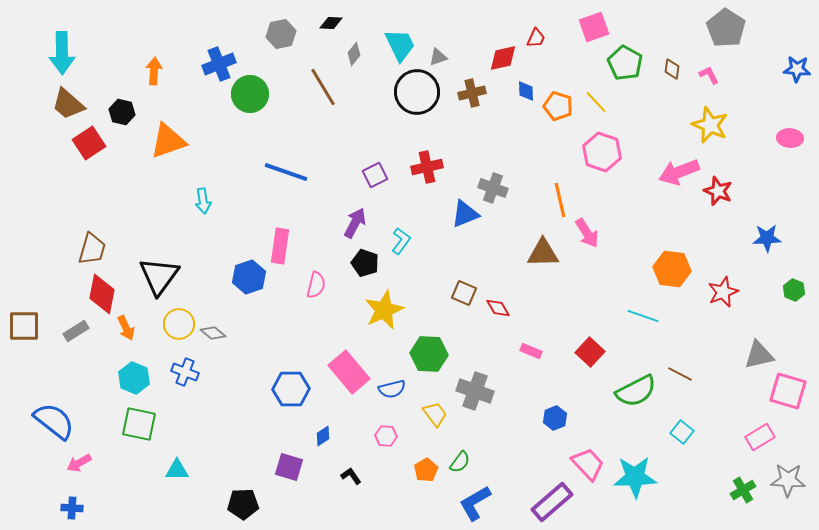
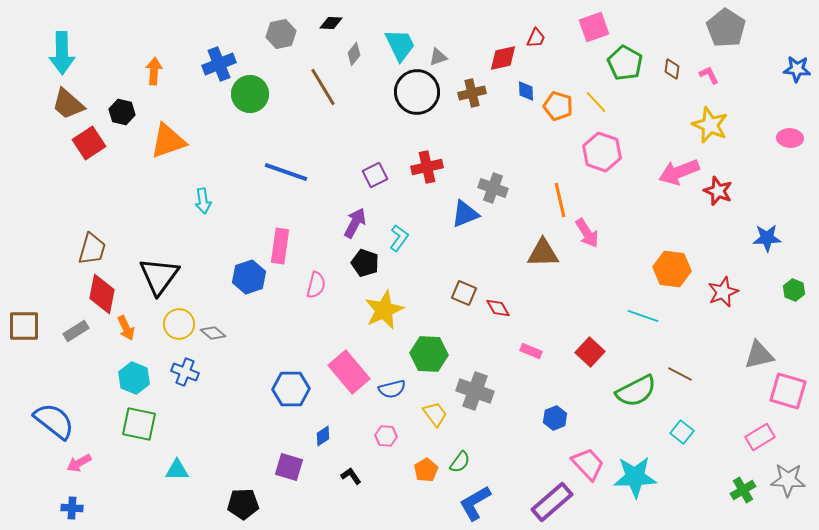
cyan L-shape at (401, 241): moved 2 px left, 3 px up
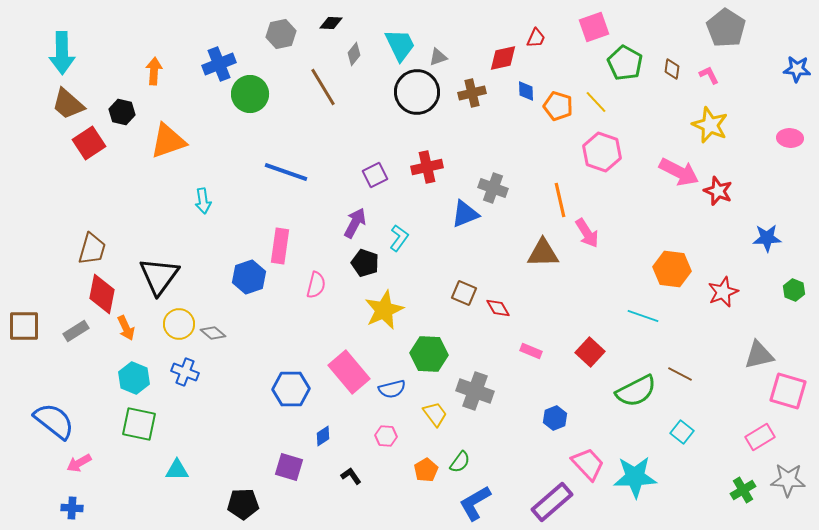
pink arrow at (679, 172): rotated 132 degrees counterclockwise
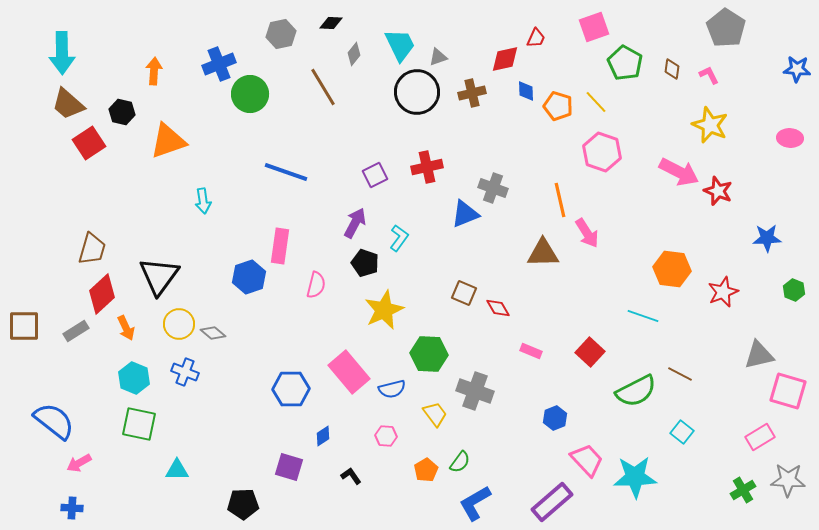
red diamond at (503, 58): moved 2 px right, 1 px down
red diamond at (102, 294): rotated 36 degrees clockwise
pink trapezoid at (588, 464): moved 1 px left, 4 px up
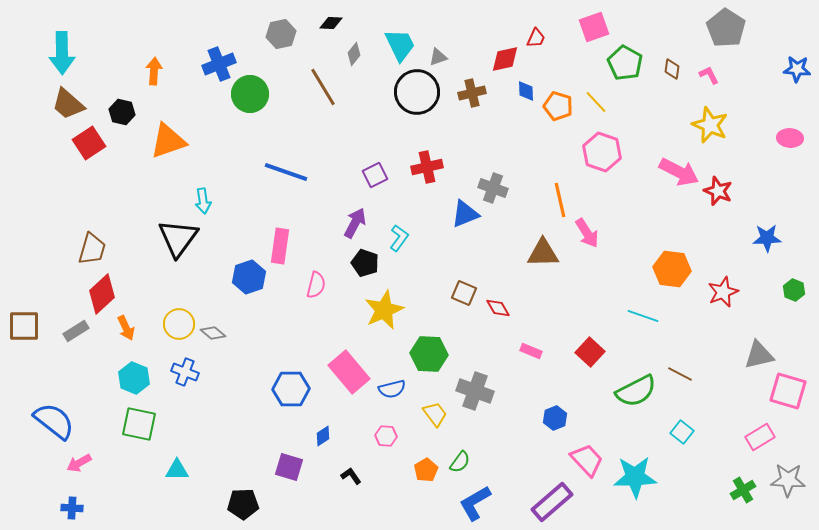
black triangle at (159, 276): moved 19 px right, 38 px up
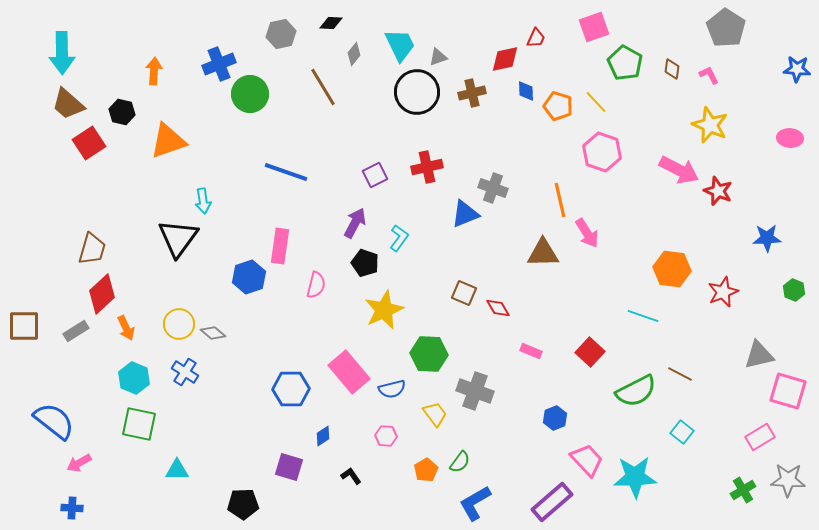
pink arrow at (679, 172): moved 2 px up
blue cross at (185, 372): rotated 12 degrees clockwise
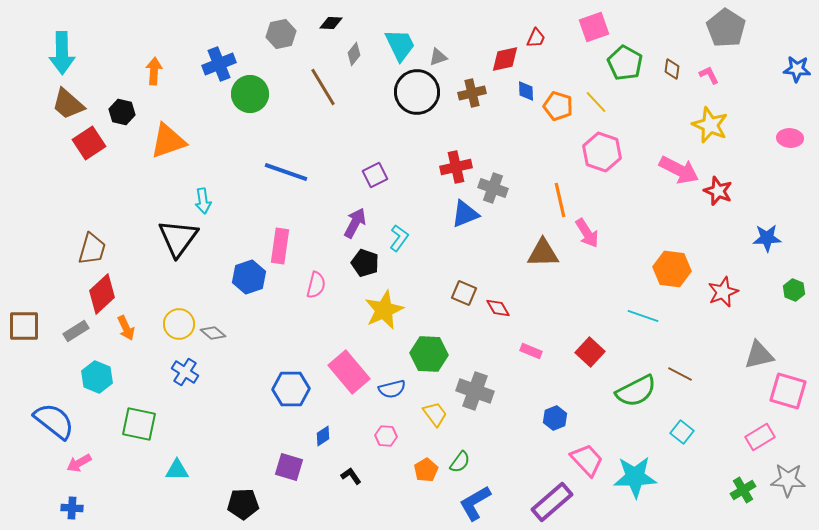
red cross at (427, 167): moved 29 px right
cyan hexagon at (134, 378): moved 37 px left, 1 px up
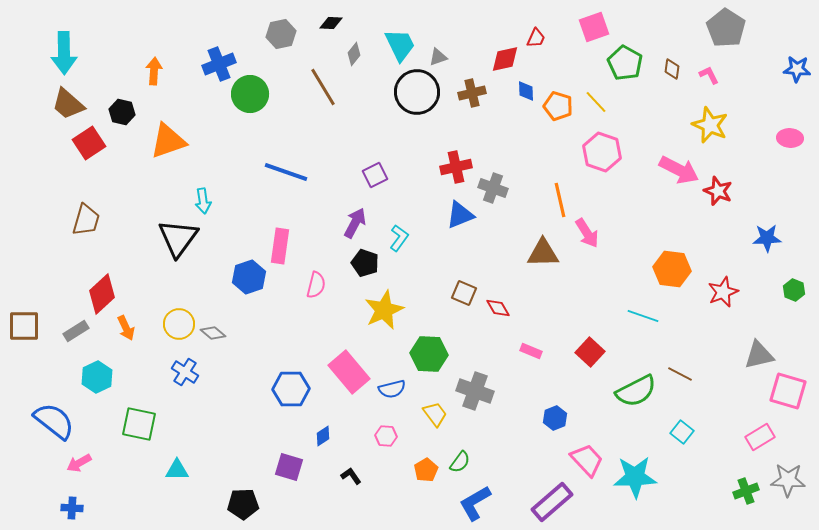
cyan arrow at (62, 53): moved 2 px right
blue triangle at (465, 214): moved 5 px left, 1 px down
brown trapezoid at (92, 249): moved 6 px left, 29 px up
cyan hexagon at (97, 377): rotated 12 degrees clockwise
green cross at (743, 490): moved 3 px right, 1 px down; rotated 10 degrees clockwise
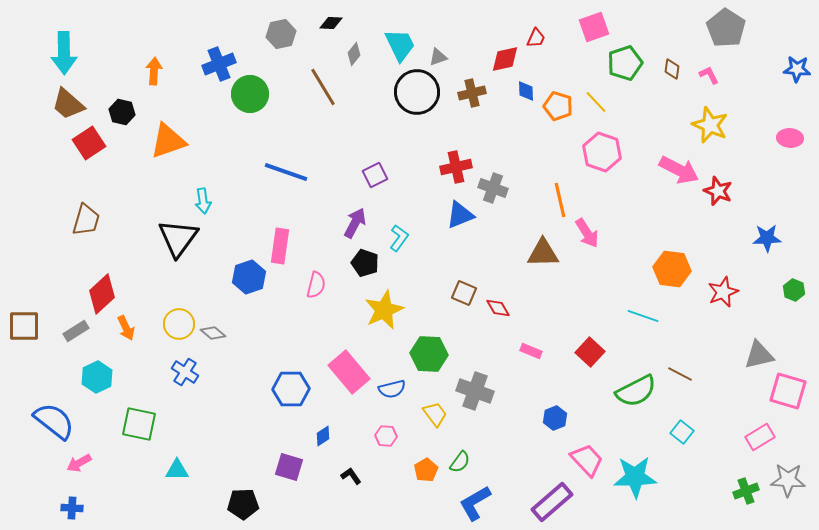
green pentagon at (625, 63): rotated 24 degrees clockwise
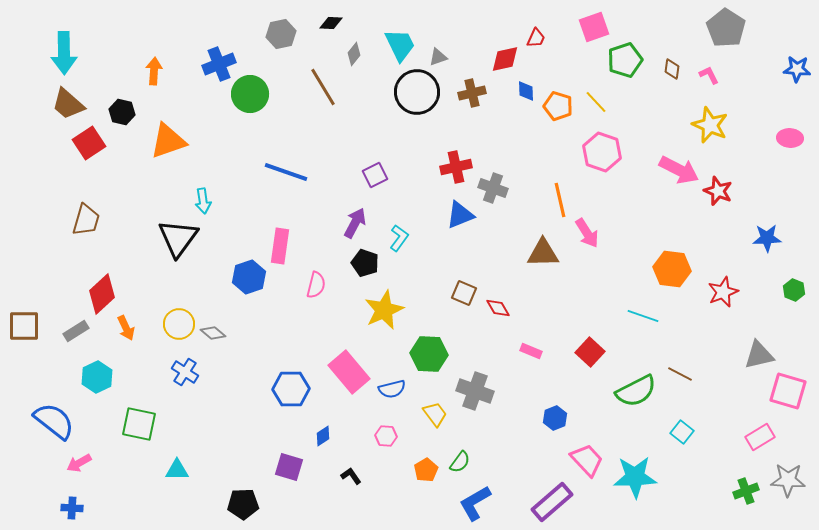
green pentagon at (625, 63): moved 3 px up
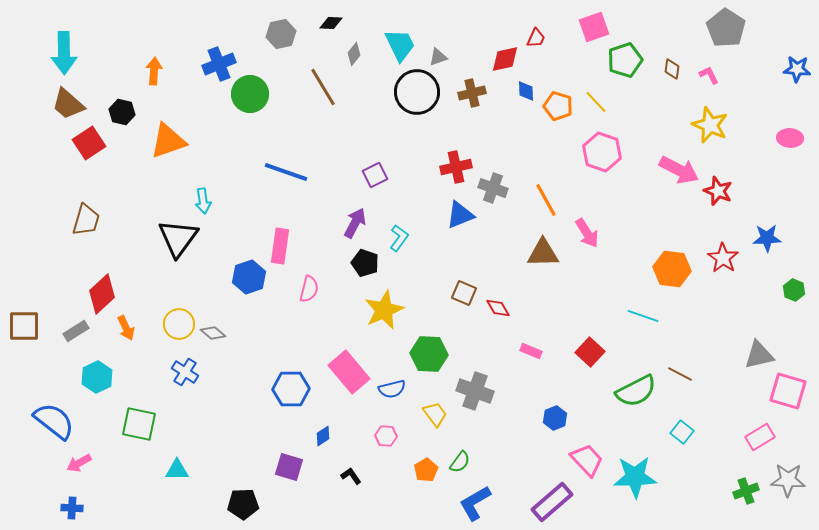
orange line at (560, 200): moved 14 px left; rotated 16 degrees counterclockwise
pink semicircle at (316, 285): moved 7 px left, 4 px down
red star at (723, 292): moved 34 px up; rotated 16 degrees counterclockwise
